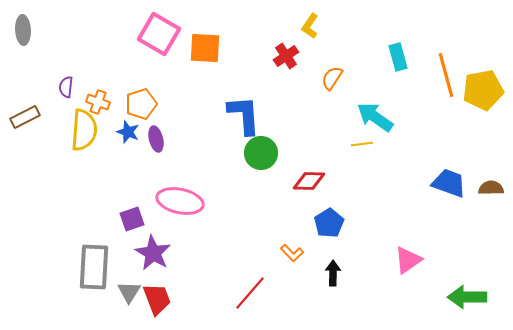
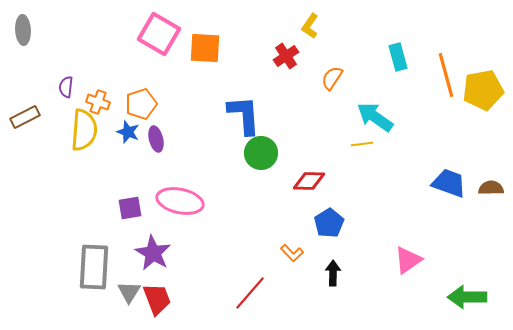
purple square: moved 2 px left, 11 px up; rotated 10 degrees clockwise
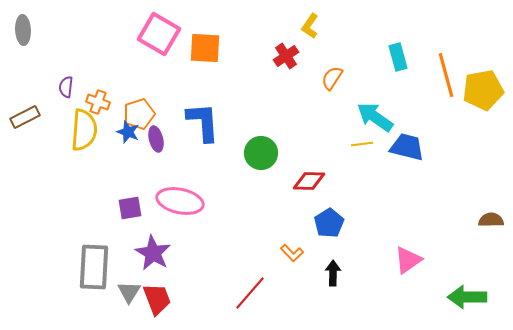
orange pentagon: moved 2 px left, 10 px down
blue L-shape: moved 41 px left, 7 px down
blue trapezoid: moved 42 px left, 36 px up; rotated 6 degrees counterclockwise
brown semicircle: moved 32 px down
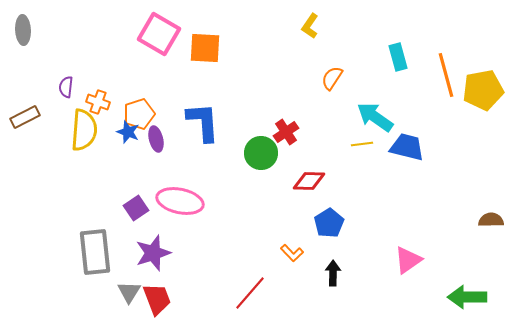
red cross: moved 76 px down
purple square: moved 6 px right; rotated 25 degrees counterclockwise
purple star: rotated 24 degrees clockwise
gray rectangle: moved 1 px right, 15 px up; rotated 9 degrees counterclockwise
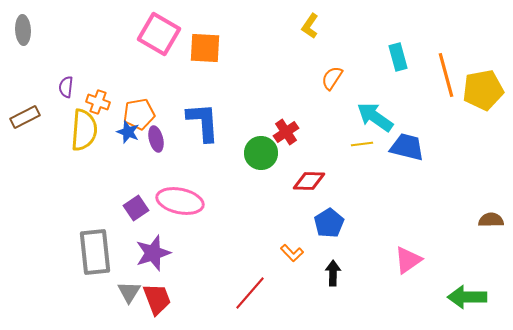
orange pentagon: rotated 8 degrees clockwise
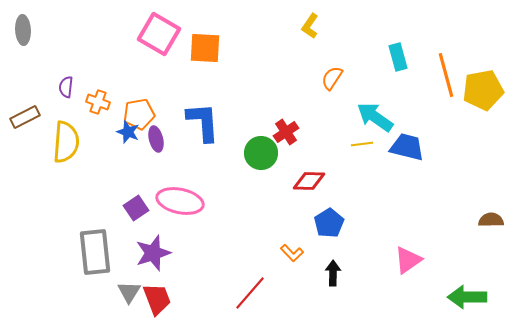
yellow semicircle: moved 18 px left, 12 px down
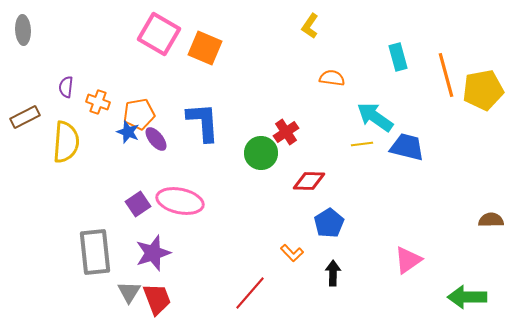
orange square: rotated 20 degrees clockwise
orange semicircle: rotated 65 degrees clockwise
purple ellipse: rotated 25 degrees counterclockwise
purple square: moved 2 px right, 4 px up
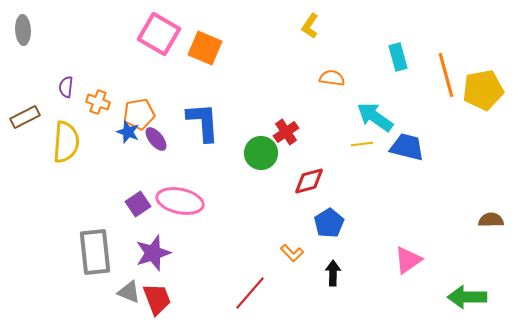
red diamond: rotated 16 degrees counterclockwise
gray triangle: rotated 40 degrees counterclockwise
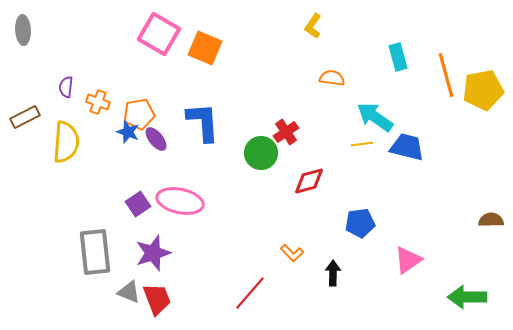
yellow L-shape: moved 3 px right
blue pentagon: moved 31 px right; rotated 24 degrees clockwise
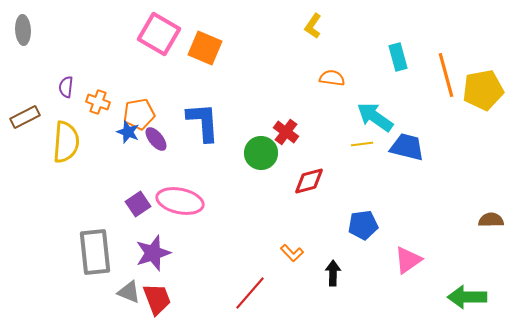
red cross: rotated 20 degrees counterclockwise
blue pentagon: moved 3 px right, 2 px down
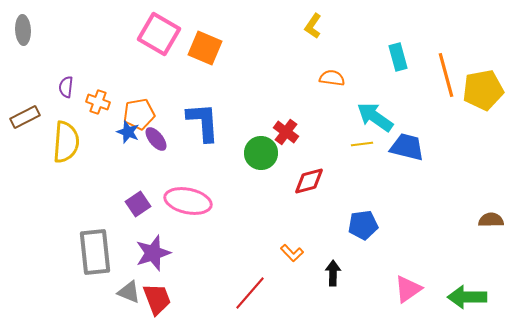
pink ellipse: moved 8 px right
pink triangle: moved 29 px down
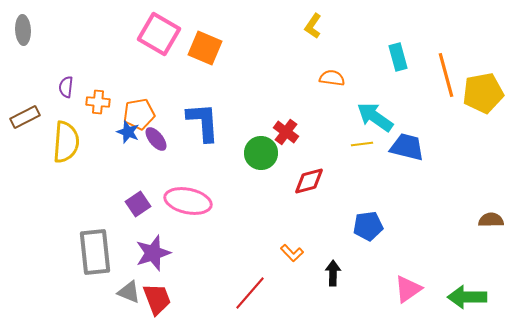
yellow pentagon: moved 3 px down
orange cross: rotated 15 degrees counterclockwise
blue pentagon: moved 5 px right, 1 px down
